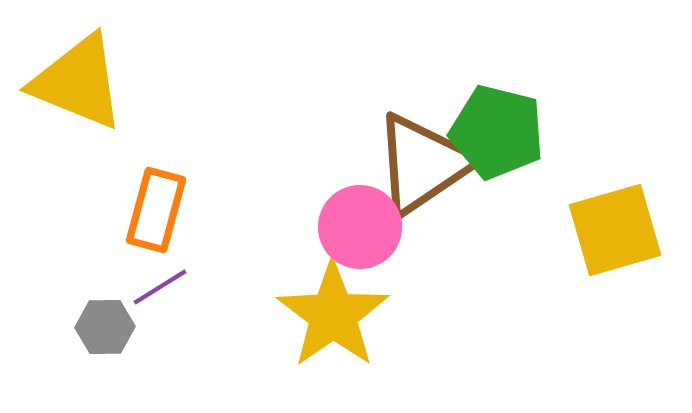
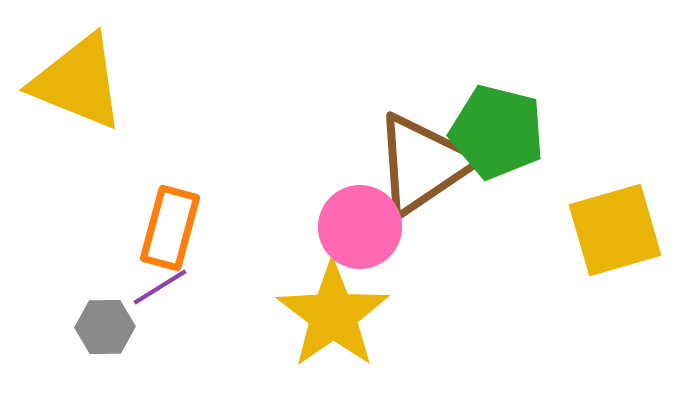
orange rectangle: moved 14 px right, 18 px down
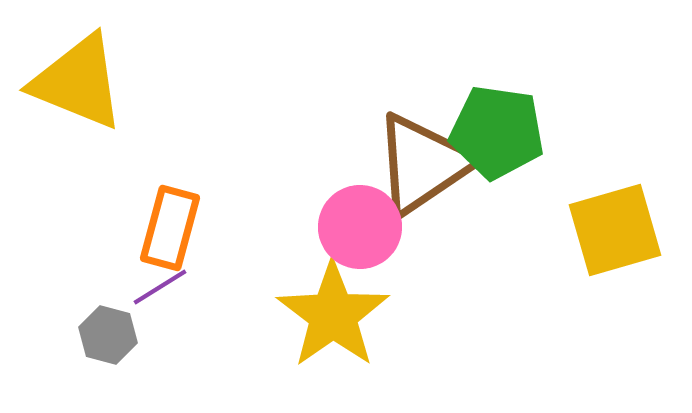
green pentagon: rotated 6 degrees counterclockwise
gray hexagon: moved 3 px right, 8 px down; rotated 16 degrees clockwise
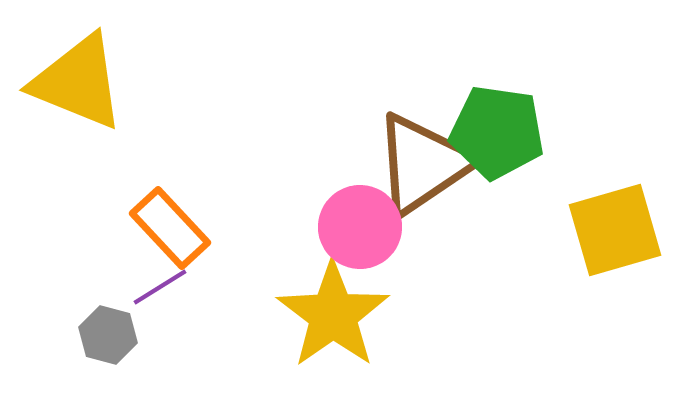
orange rectangle: rotated 58 degrees counterclockwise
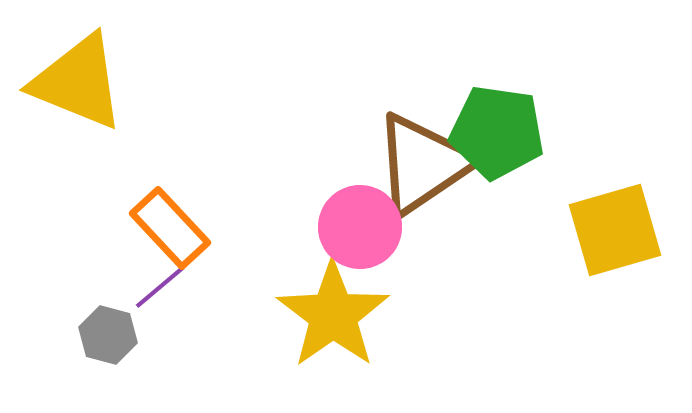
purple line: rotated 8 degrees counterclockwise
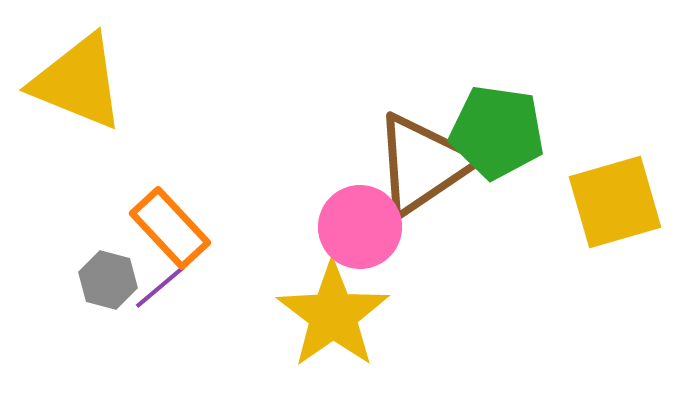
yellow square: moved 28 px up
gray hexagon: moved 55 px up
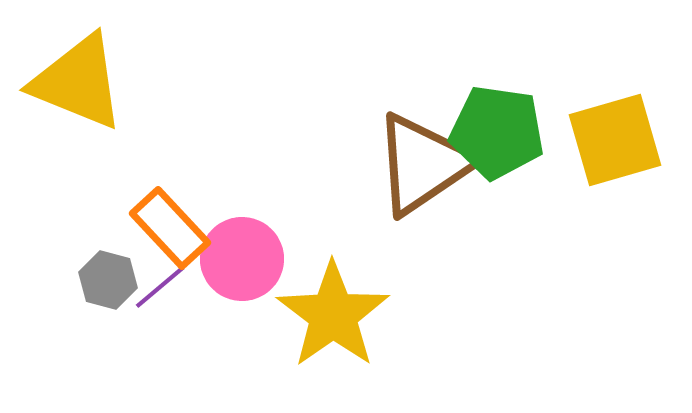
yellow square: moved 62 px up
pink circle: moved 118 px left, 32 px down
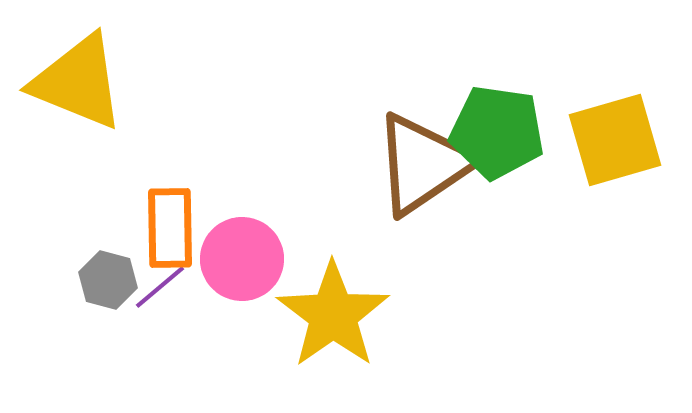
orange rectangle: rotated 42 degrees clockwise
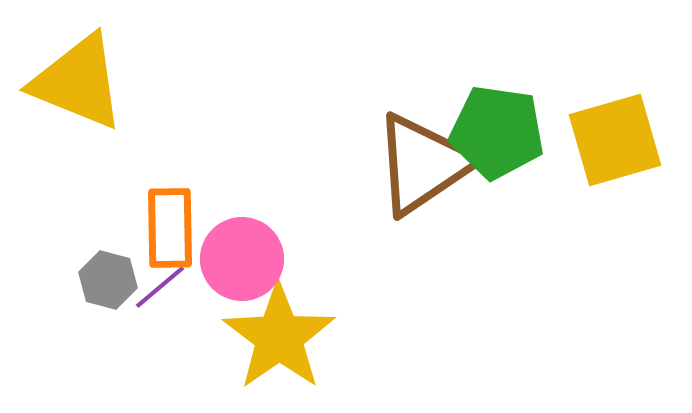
yellow star: moved 54 px left, 22 px down
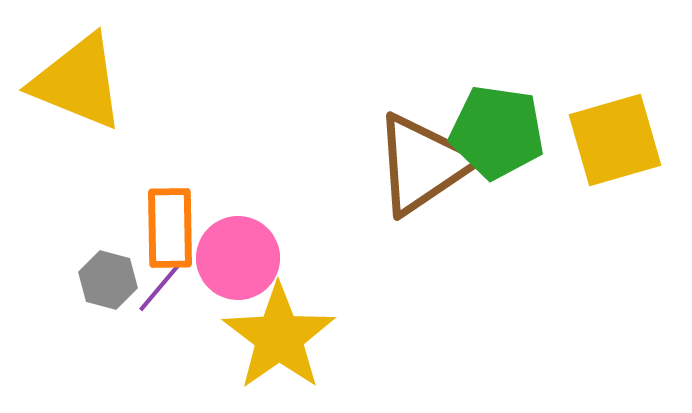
pink circle: moved 4 px left, 1 px up
purple line: rotated 10 degrees counterclockwise
